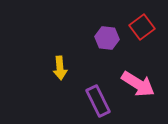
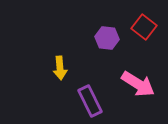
red square: moved 2 px right; rotated 15 degrees counterclockwise
purple rectangle: moved 8 px left
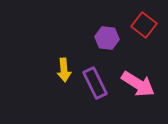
red square: moved 2 px up
yellow arrow: moved 4 px right, 2 px down
purple rectangle: moved 5 px right, 18 px up
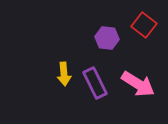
yellow arrow: moved 4 px down
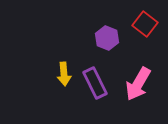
red square: moved 1 px right, 1 px up
purple hexagon: rotated 15 degrees clockwise
pink arrow: rotated 88 degrees clockwise
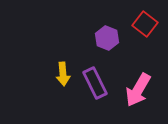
yellow arrow: moved 1 px left
pink arrow: moved 6 px down
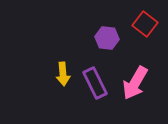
purple hexagon: rotated 15 degrees counterclockwise
pink arrow: moved 3 px left, 7 px up
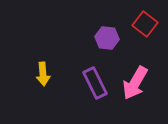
yellow arrow: moved 20 px left
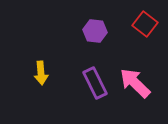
purple hexagon: moved 12 px left, 7 px up
yellow arrow: moved 2 px left, 1 px up
pink arrow: rotated 104 degrees clockwise
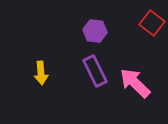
red square: moved 7 px right, 1 px up
purple rectangle: moved 12 px up
